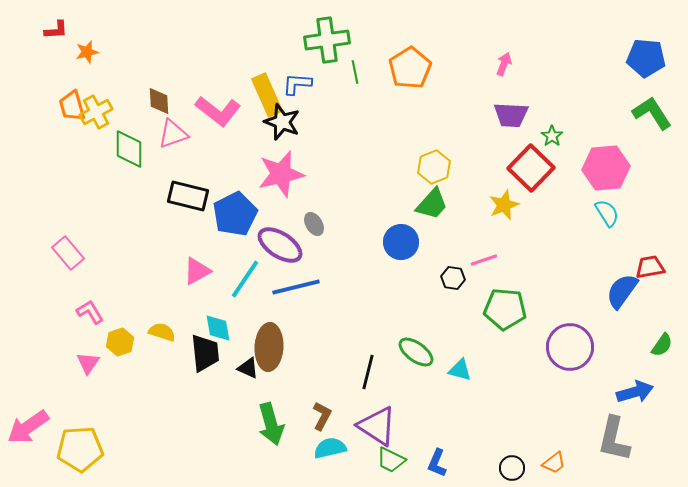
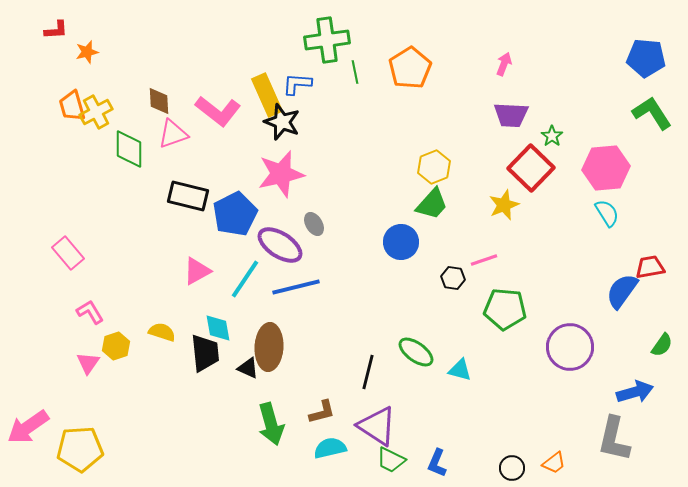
yellow hexagon at (120, 342): moved 4 px left, 4 px down
brown L-shape at (322, 416): moved 4 px up; rotated 48 degrees clockwise
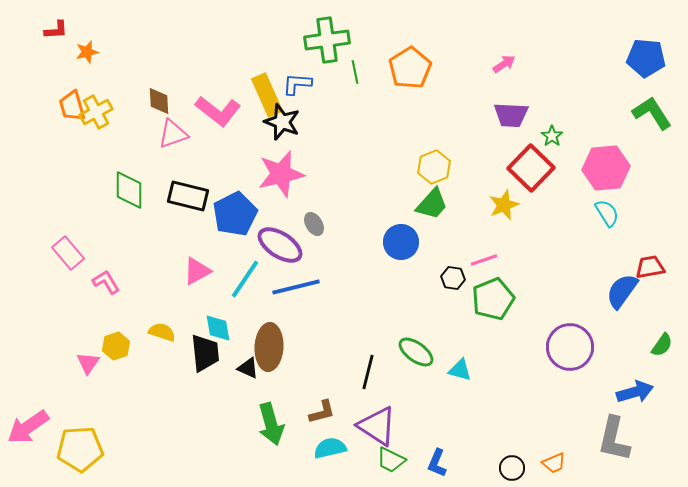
pink arrow at (504, 64): rotated 35 degrees clockwise
green diamond at (129, 149): moved 41 px down
green pentagon at (505, 309): moved 12 px left, 10 px up; rotated 27 degrees counterclockwise
pink L-shape at (90, 312): moved 16 px right, 30 px up
orange trapezoid at (554, 463): rotated 15 degrees clockwise
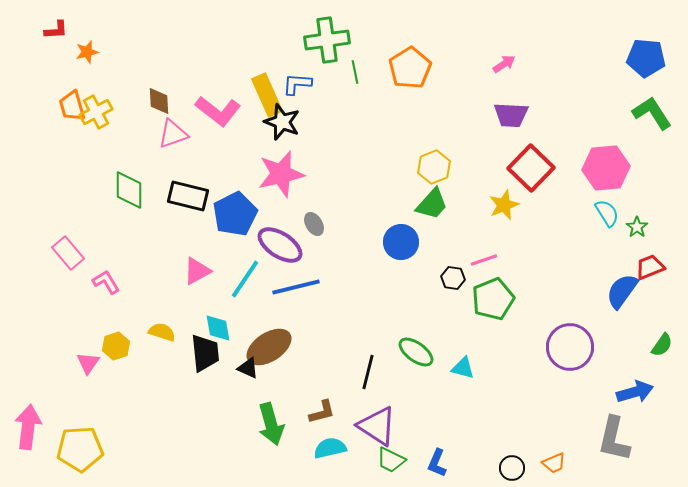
green star at (552, 136): moved 85 px right, 91 px down
red trapezoid at (650, 267): rotated 12 degrees counterclockwise
brown ellipse at (269, 347): rotated 54 degrees clockwise
cyan triangle at (460, 370): moved 3 px right, 2 px up
pink arrow at (28, 427): rotated 132 degrees clockwise
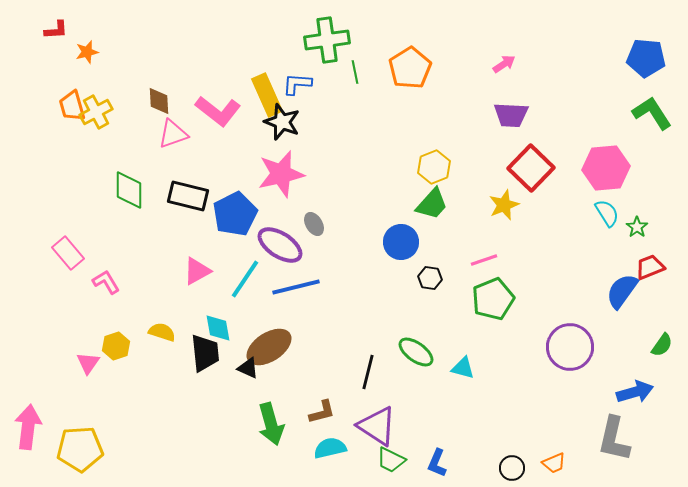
black hexagon at (453, 278): moved 23 px left
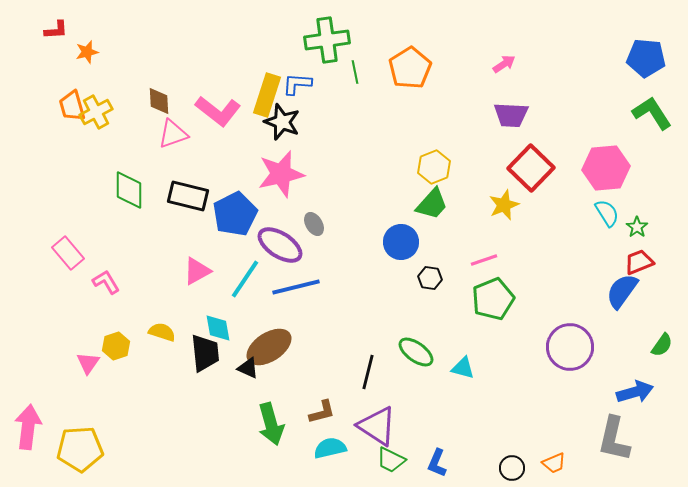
yellow rectangle at (267, 95): rotated 42 degrees clockwise
red trapezoid at (650, 267): moved 11 px left, 5 px up
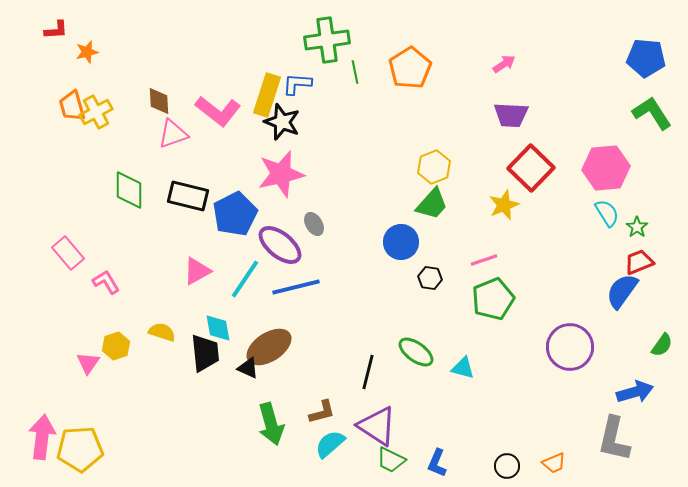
purple ellipse at (280, 245): rotated 6 degrees clockwise
pink arrow at (28, 427): moved 14 px right, 10 px down
cyan semicircle at (330, 448): moved 4 px up; rotated 28 degrees counterclockwise
black circle at (512, 468): moved 5 px left, 2 px up
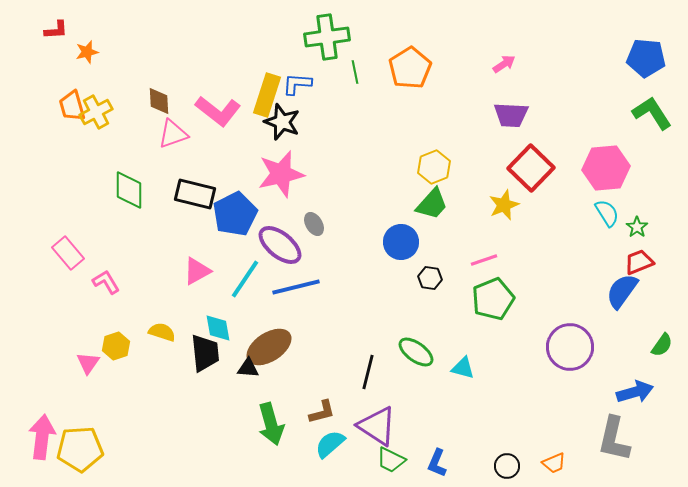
green cross at (327, 40): moved 3 px up
black rectangle at (188, 196): moved 7 px right, 2 px up
black triangle at (248, 368): rotated 20 degrees counterclockwise
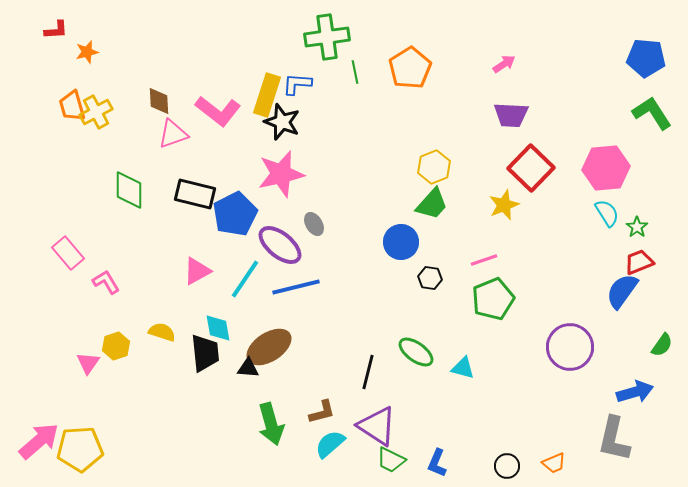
pink arrow at (42, 437): moved 3 px left, 4 px down; rotated 42 degrees clockwise
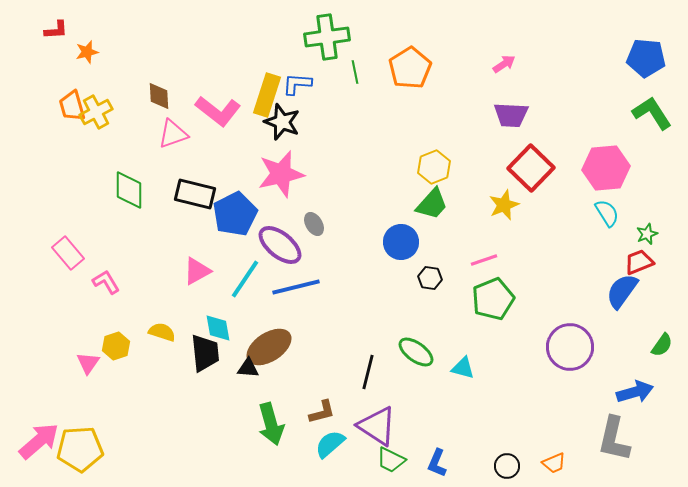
brown diamond at (159, 101): moved 5 px up
green star at (637, 227): moved 10 px right, 7 px down; rotated 15 degrees clockwise
